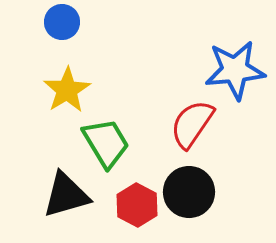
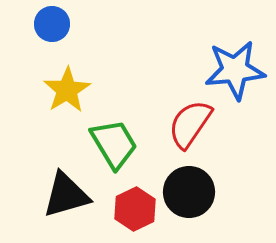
blue circle: moved 10 px left, 2 px down
red semicircle: moved 2 px left
green trapezoid: moved 8 px right, 1 px down
red hexagon: moved 2 px left, 4 px down; rotated 6 degrees clockwise
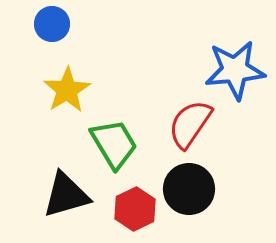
black circle: moved 3 px up
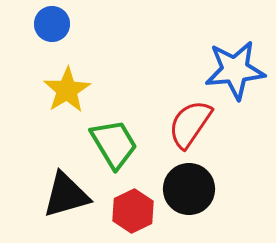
red hexagon: moved 2 px left, 2 px down
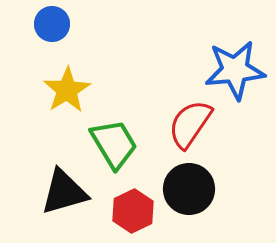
black triangle: moved 2 px left, 3 px up
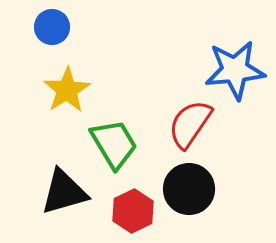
blue circle: moved 3 px down
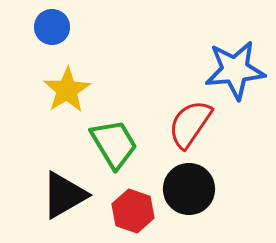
black triangle: moved 3 px down; rotated 14 degrees counterclockwise
red hexagon: rotated 15 degrees counterclockwise
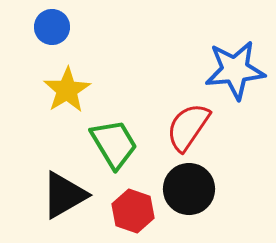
red semicircle: moved 2 px left, 3 px down
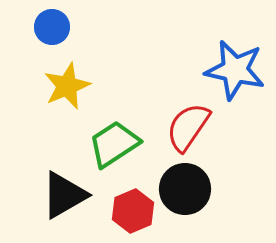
blue star: rotated 18 degrees clockwise
yellow star: moved 4 px up; rotated 9 degrees clockwise
green trapezoid: rotated 92 degrees counterclockwise
black circle: moved 4 px left
red hexagon: rotated 18 degrees clockwise
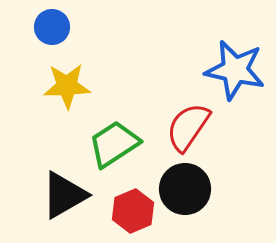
yellow star: rotated 21 degrees clockwise
